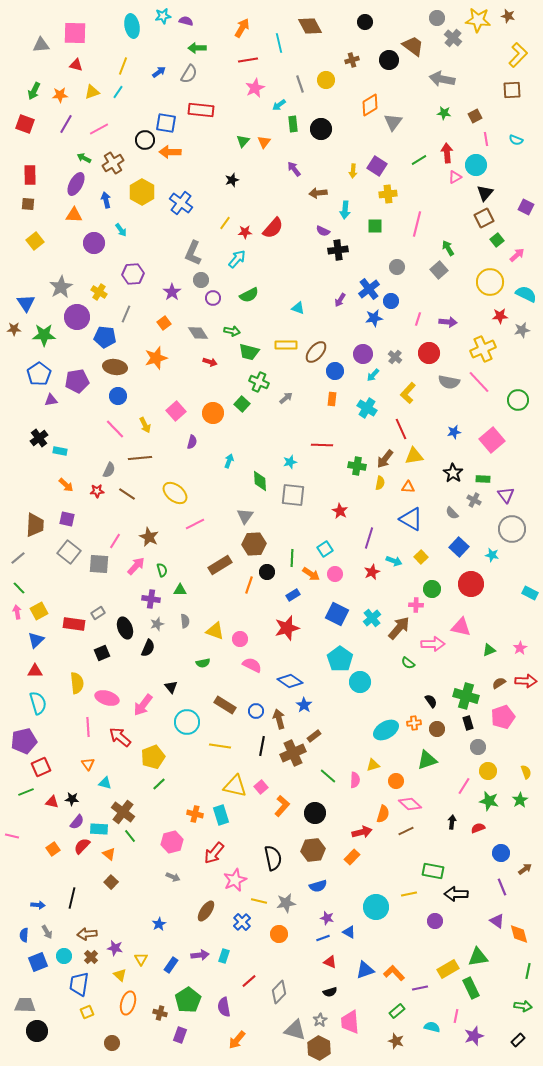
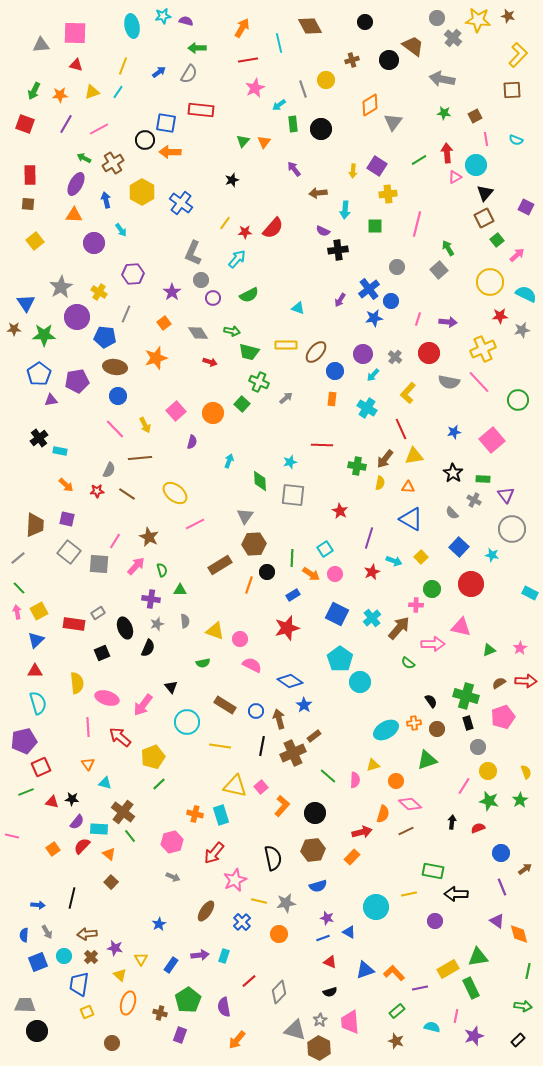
gray line at (300, 84): moved 3 px right, 5 px down
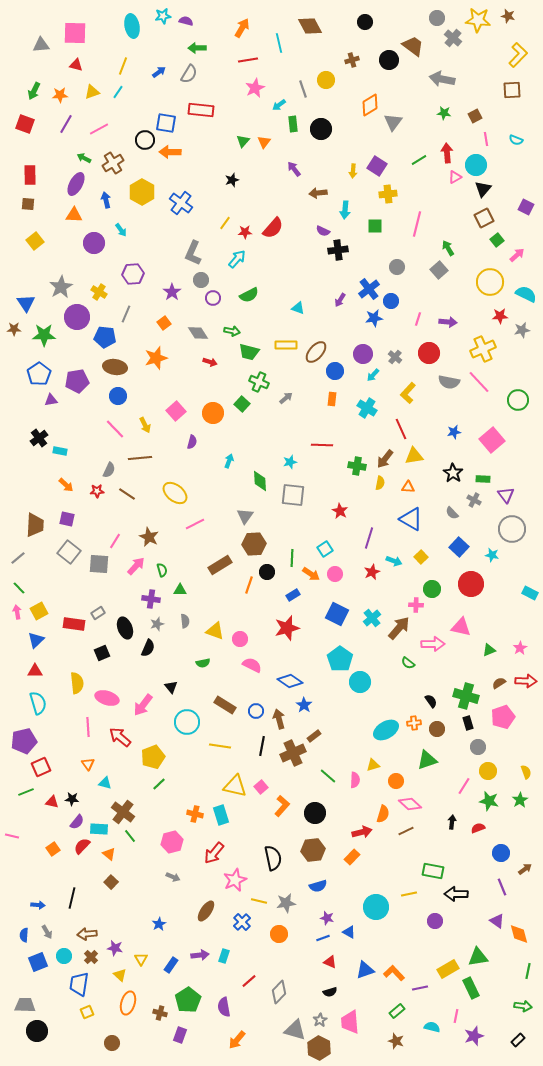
black triangle at (485, 193): moved 2 px left, 4 px up
